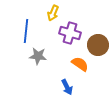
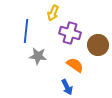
orange semicircle: moved 5 px left, 1 px down
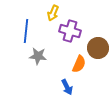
purple cross: moved 2 px up
brown circle: moved 3 px down
orange semicircle: moved 4 px right, 1 px up; rotated 78 degrees clockwise
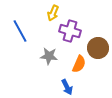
blue line: moved 6 px left; rotated 35 degrees counterclockwise
gray star: moved 11 px right
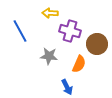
yellow arrow: moved 3 px left; rotated 70 degrees clockwise
brown circle: moved 1 px left, 4 px up
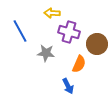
yellow arrow: moved 2 px right
purple cross: moved 1 px left, 1 px down
gray star: moved 3 px left, 3 px up
blue arrow: moved 1 px right, 1 px up
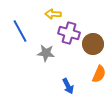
yellow arrow: moved 1 px right, 1 px down
purple cross: moved 1 px down
brown circle: moved 4 px left
orange semicircle: moved 20 px right, 10 px down
